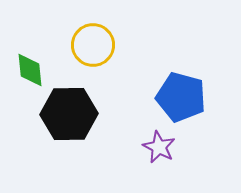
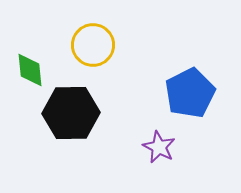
blue pentagon: moved 9 px right, 4 px up; rotated 30 degrees clockwise
black hexagon: moved 2 px right, 1 px up
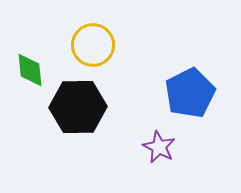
black hexagon: moved 7 px right, 6 px up
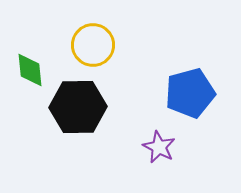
blue pentagon: rotated 12 degrees clockwise
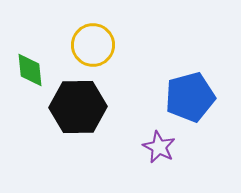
blue pentagon: moved 4 px down
